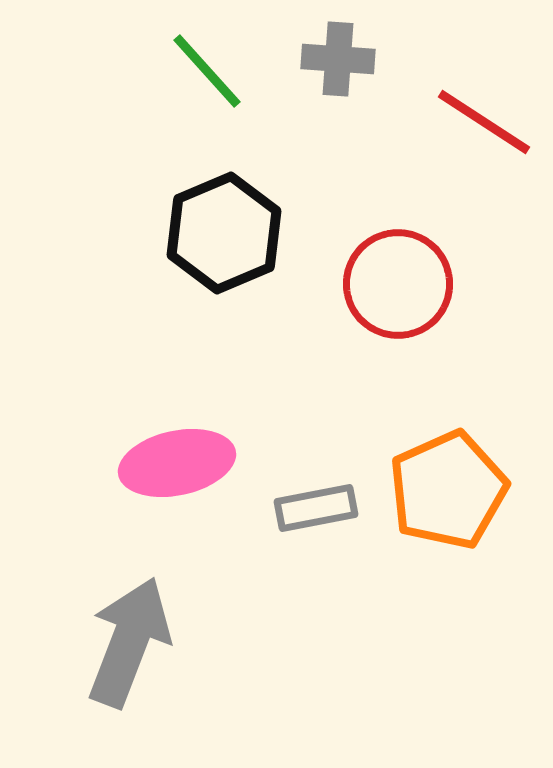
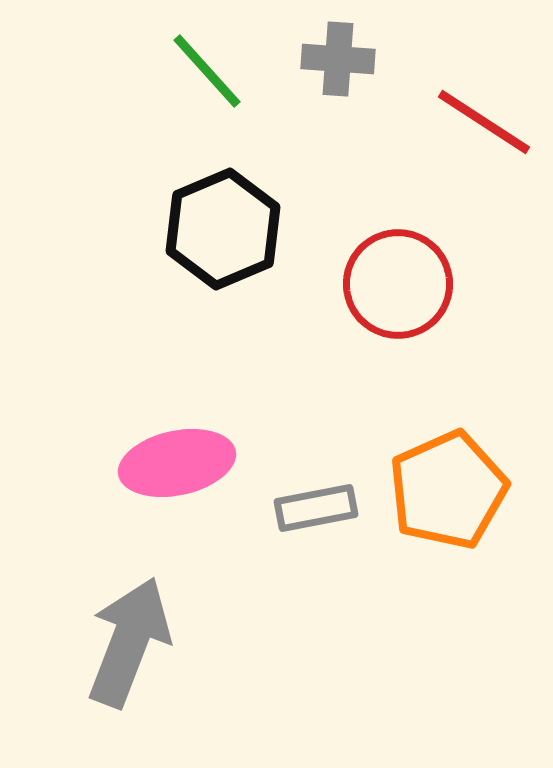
black hexagon: moved 1 px left, 4 px up
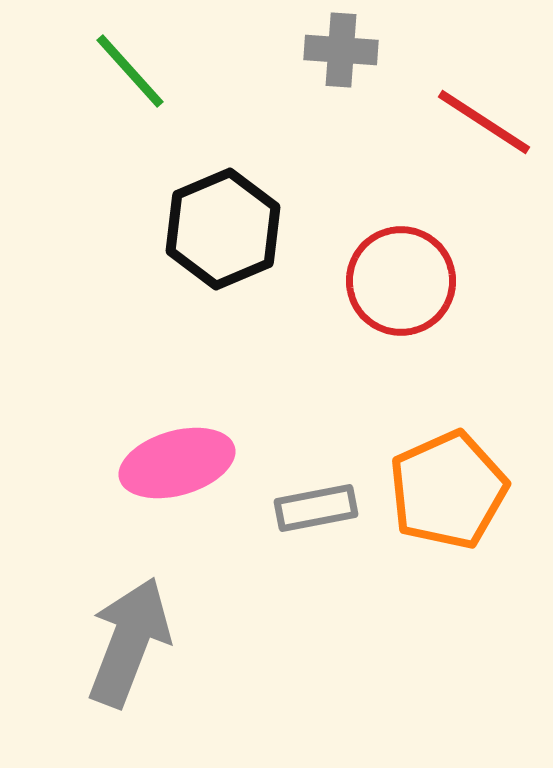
gray cross: moved 3 px right, 9 px up
green line: moved 77 px left
red circle: moved 3 px right, 3 px up
pink ellipse: rotated 4 degrees counterclockwise
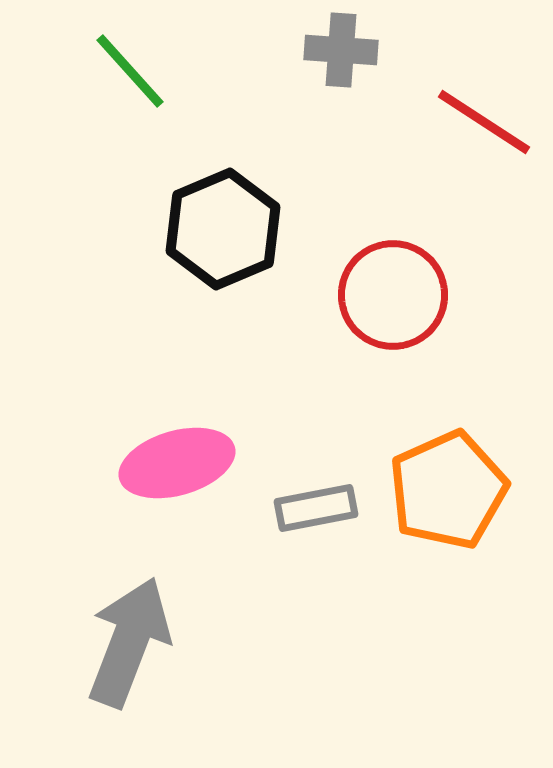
red circle: moved 8 px left, 14 px down
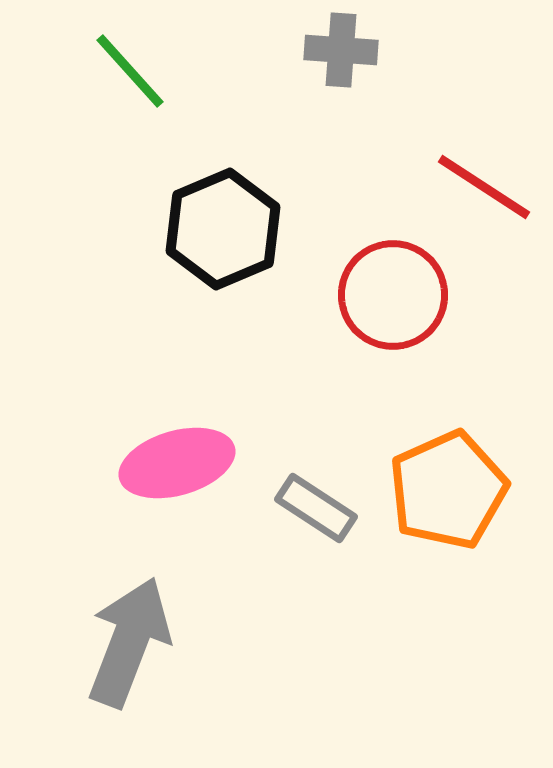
red line: moved 65 px down
gray rectangle: rotated 44 degrees clockwise
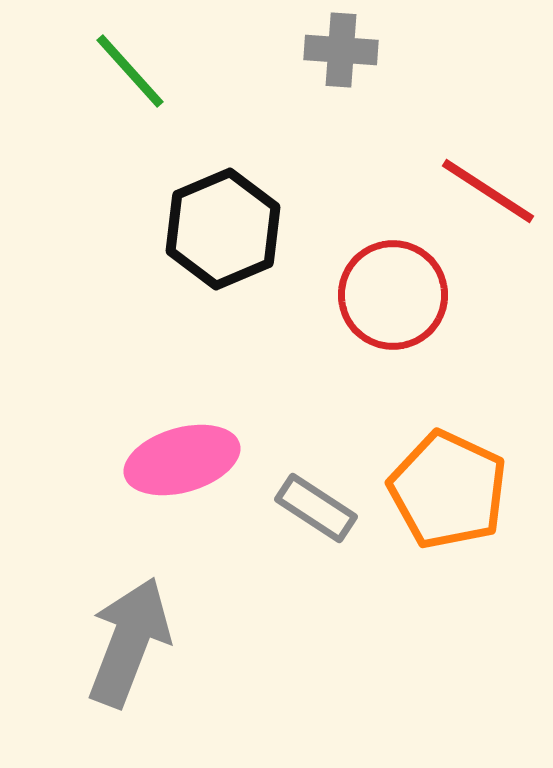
red line: moved 4 px right, 4 px down
pink ellipse: moved 5 px right, 3 px up
orange pentagon: rotated 23 degrees counterclockwise
